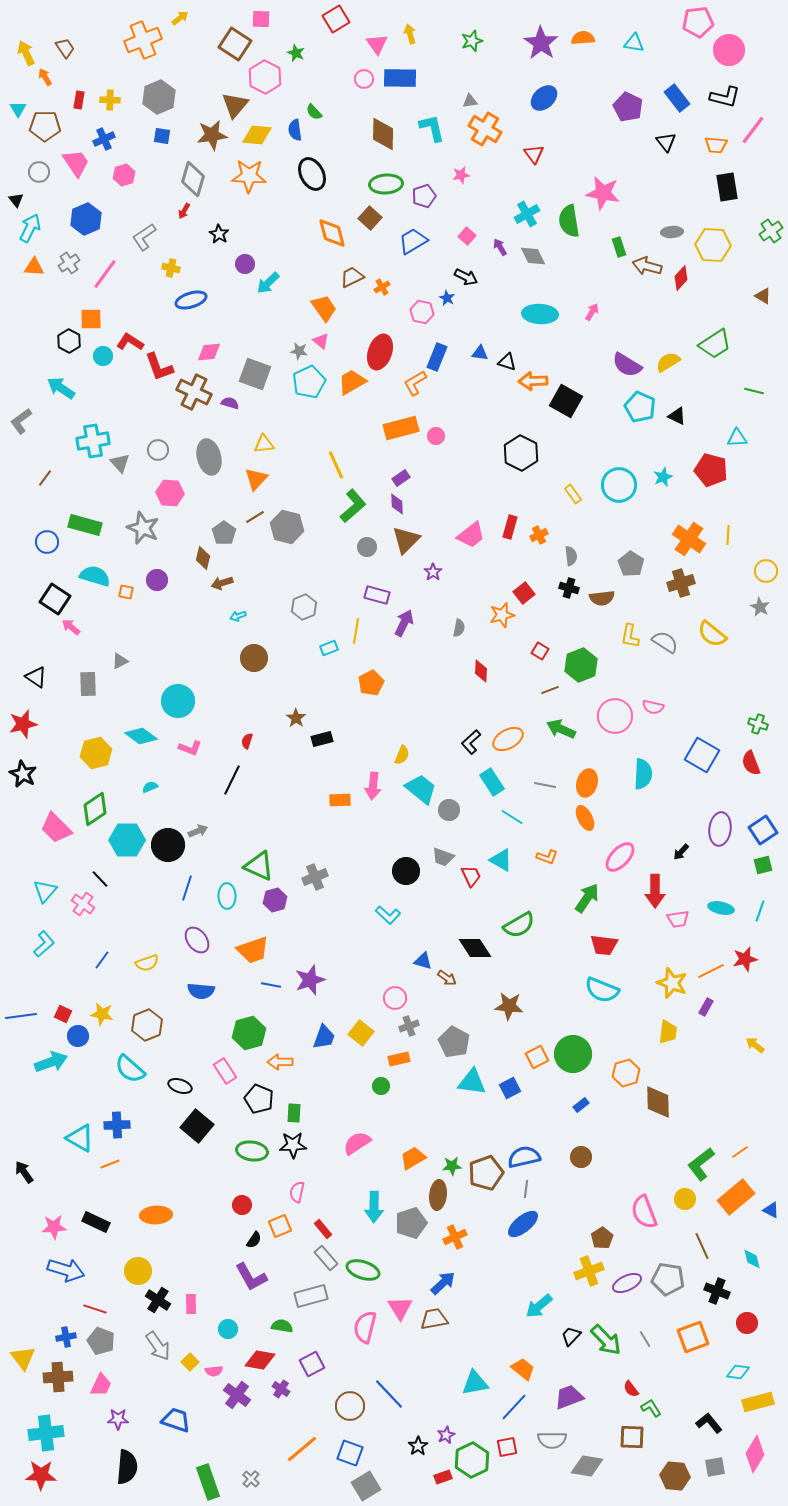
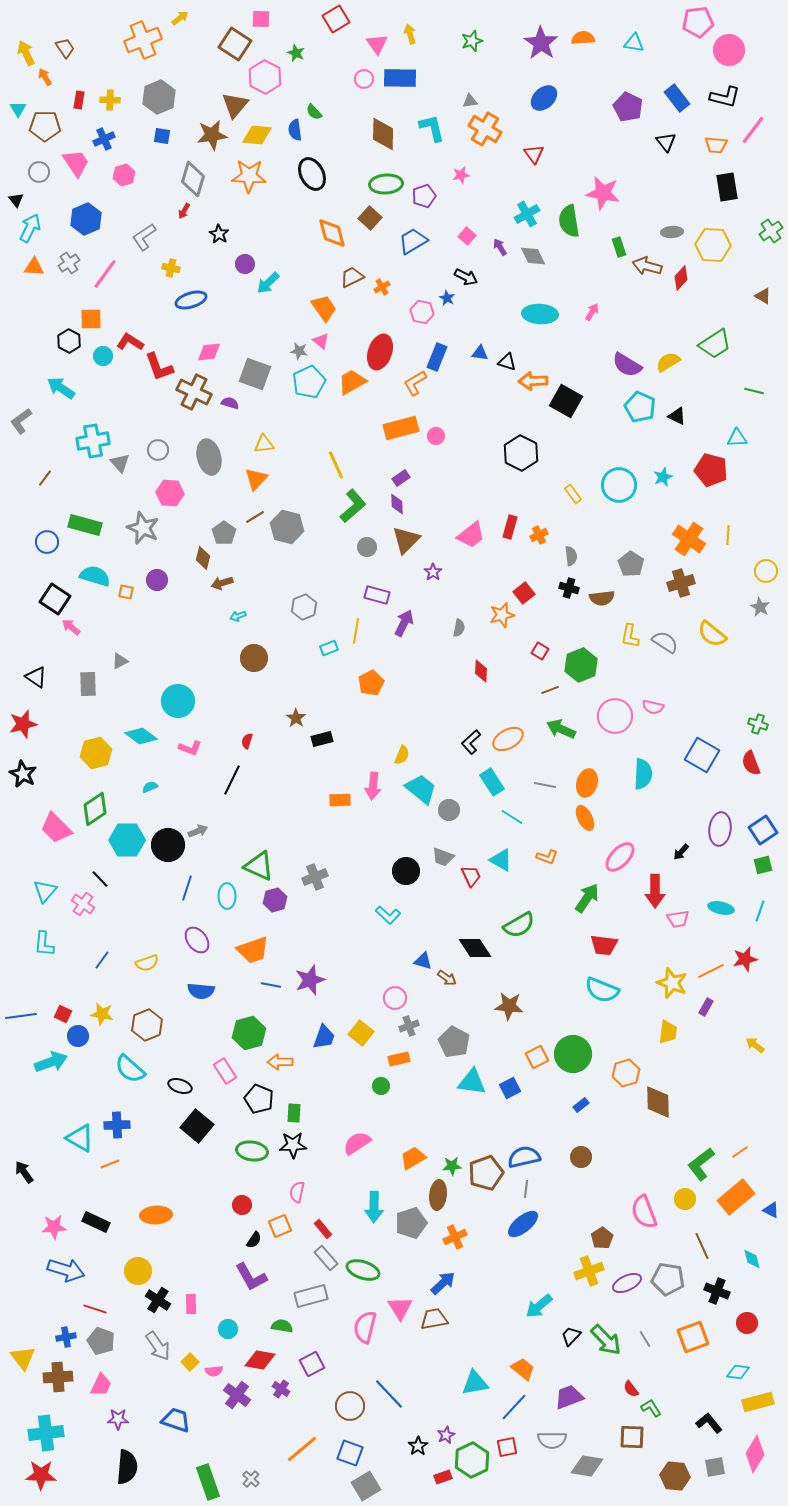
cyan L-shape at (44, 944): rotated 136 degrees clockwise
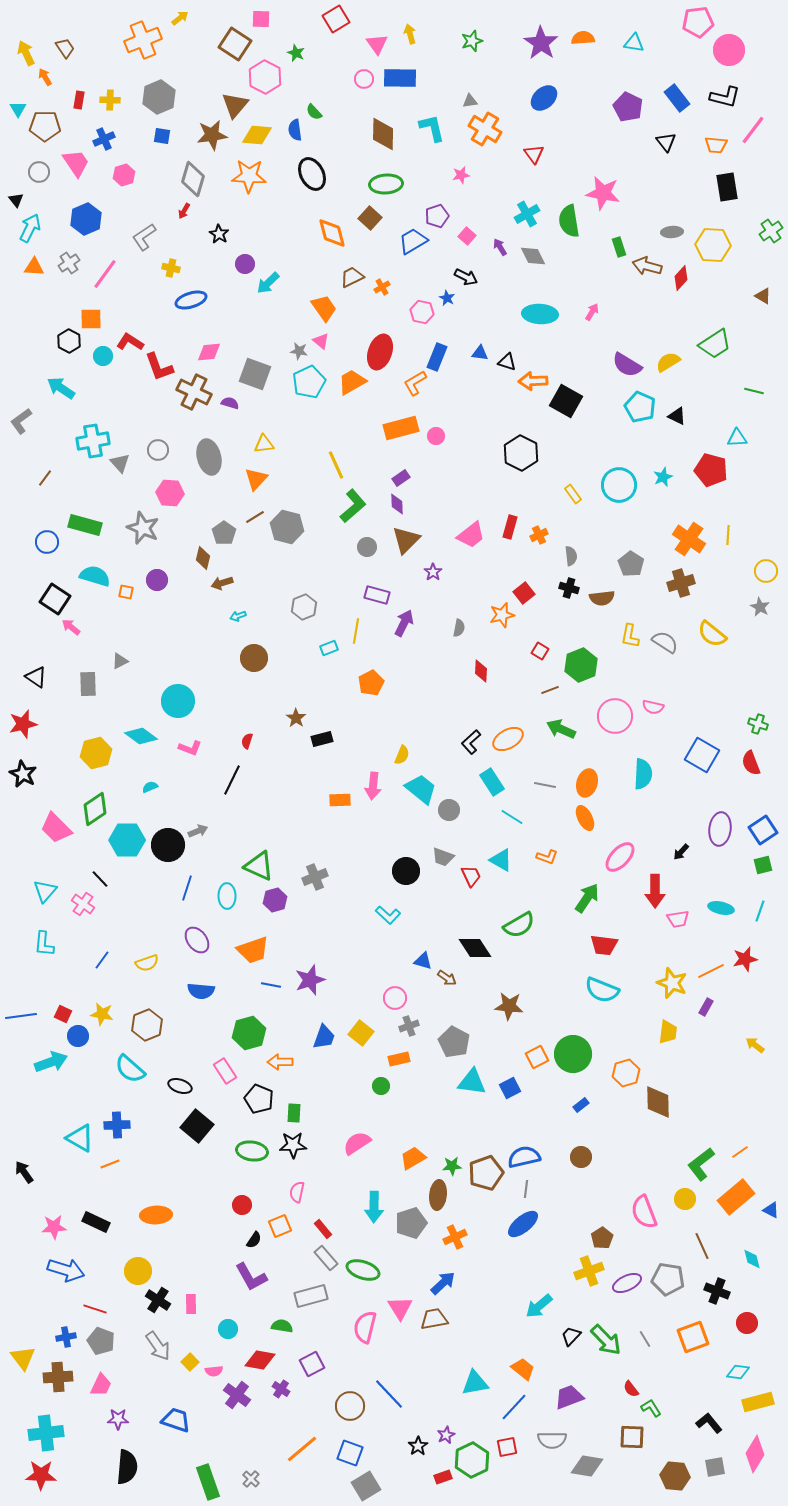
purple pentagon at (424, 196): moved 13 px right, 20 px down
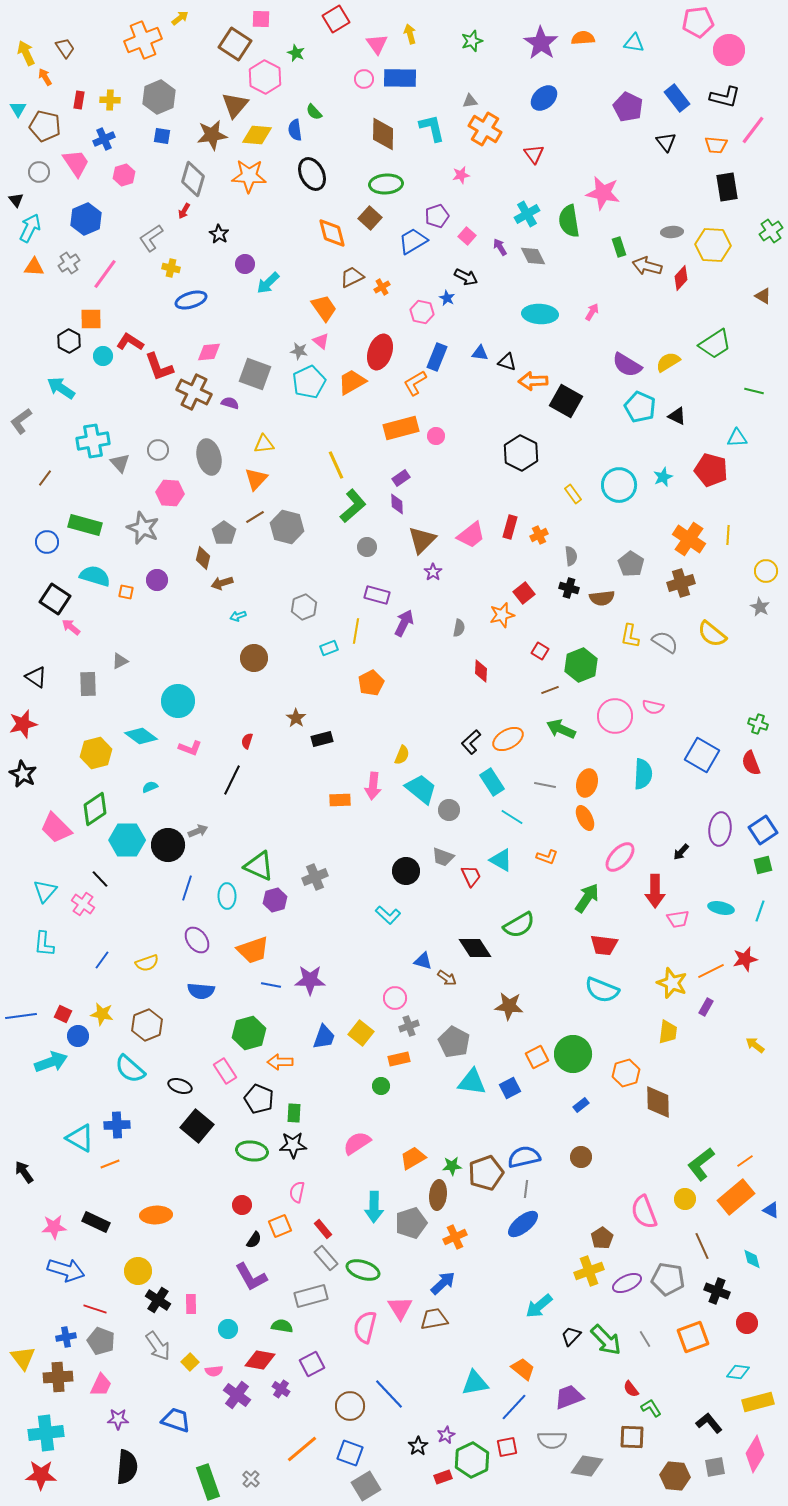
brown pentagon at (45, 126): rotated 12 degrees clockwise
gray L-shape at (144, 237): moved 7 px right, 1 px down
brown triangle at (406, 540): moved 16 px right
purple star at (310, 980): rotated 20 degrees clockwise
orange line at (740, 1152): moved 5 px right, 9 px down
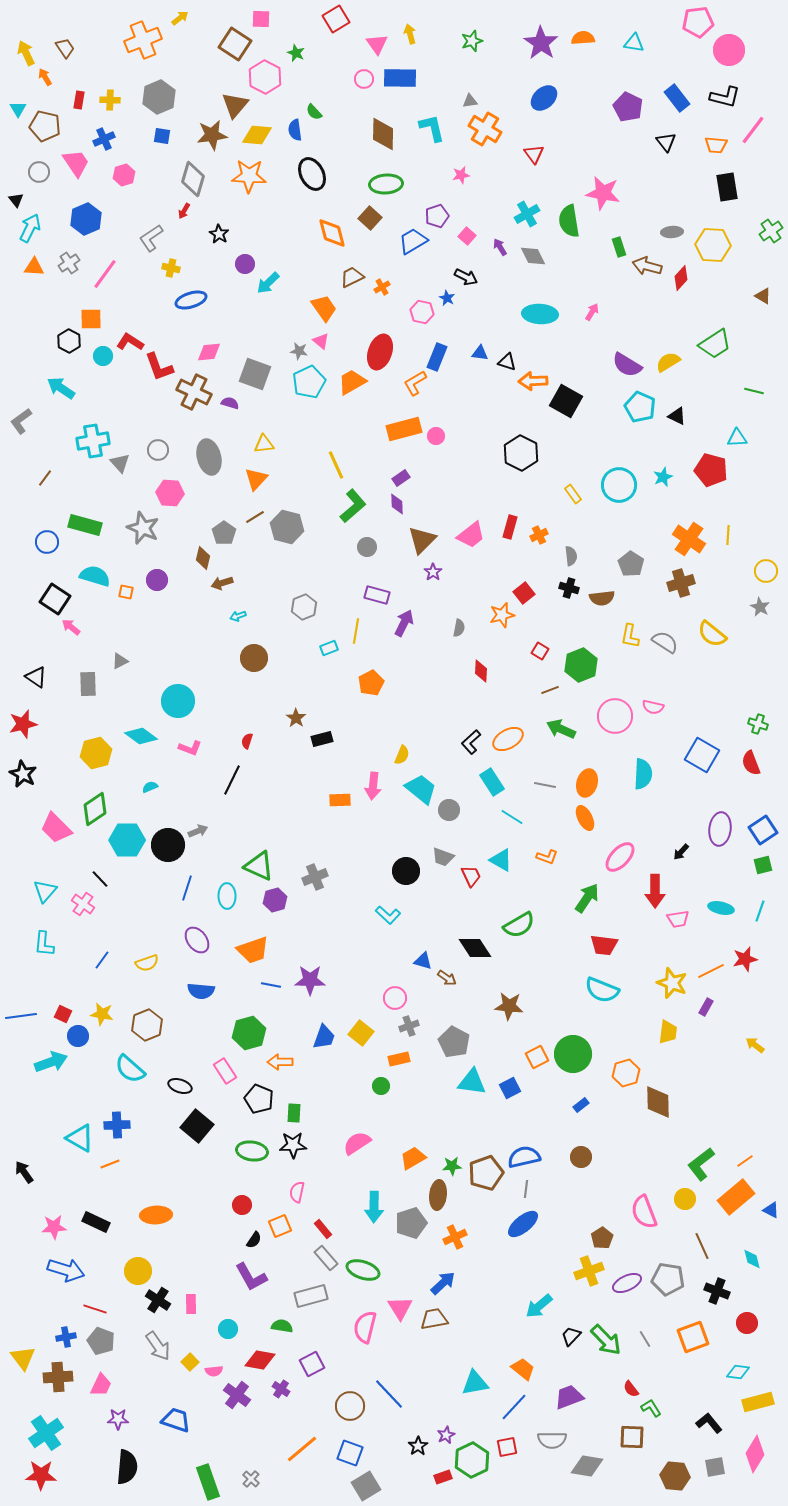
orange rectangle at (401, 428): moved 3 px right, 1 px down
cyan cross at (46, 1433): rotated 28 degrees counterclockwise
